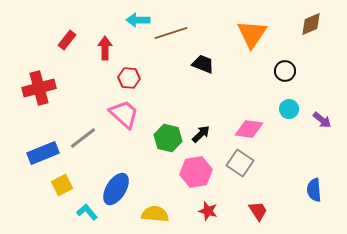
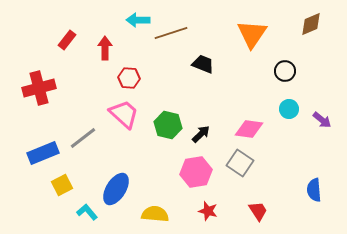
green hexagon: moved 13 px up
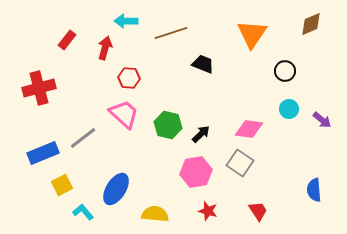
cyan arrow: moved 12 px left, 1 px down
red arrow: rotated 15 degrees clockwise
cyan L-shape: moved 4 px left
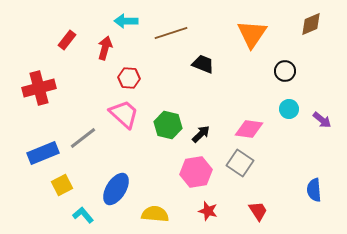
cyan L-shape: moved 3 px down
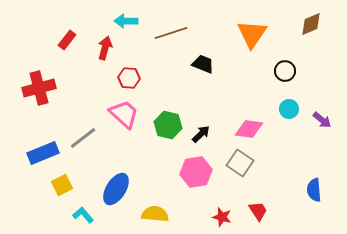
red star: moved 14 px right, 6 px down
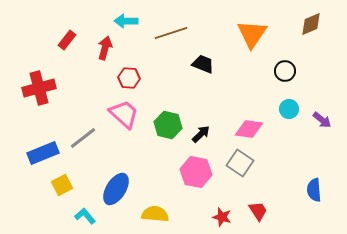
pink hexagon: rotated 20 degrees clockwise
cyan L-shape: moved 2 px right, 1 px down
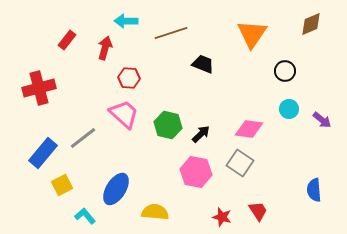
blue rectangle: rotated 28 degrees counterclockwise
yellow semicircle: moved 2 px up
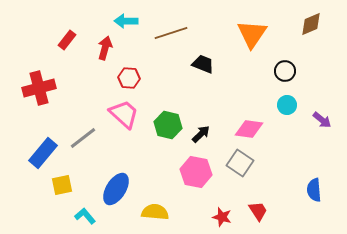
cyan circle: moved 2 px left, 4 px up
yellow square: rotated 15 degrees clockwise
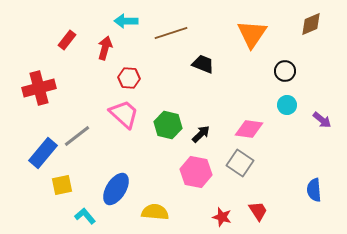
gray line: moved 6 px left, 2 px up
